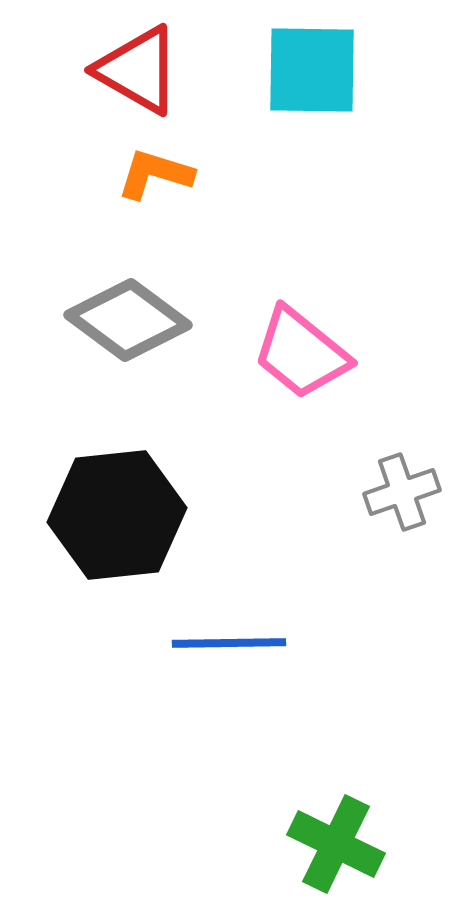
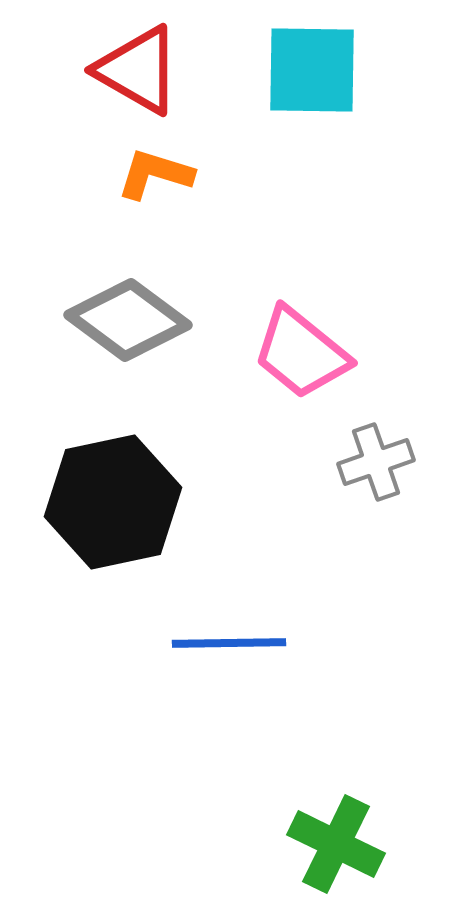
gray cross: moved 26 px left, 30 px up
black hexagon: moved 4 px left, 13 px up; rotated 6 degrees counterclockwise
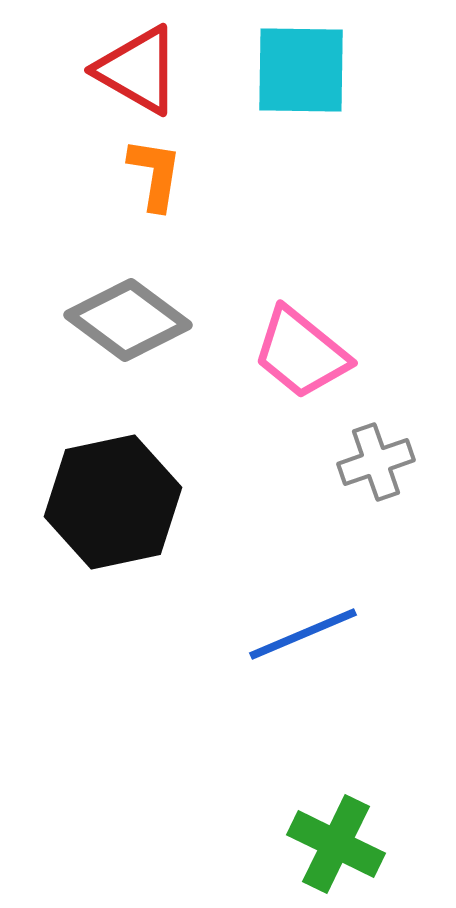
cyan square: moved 11 px left
orange L-shape: rotated 82 degrees clockwise
blue line: moved 74 px right, 9 px up; rotated 22 degrees counterclockwise
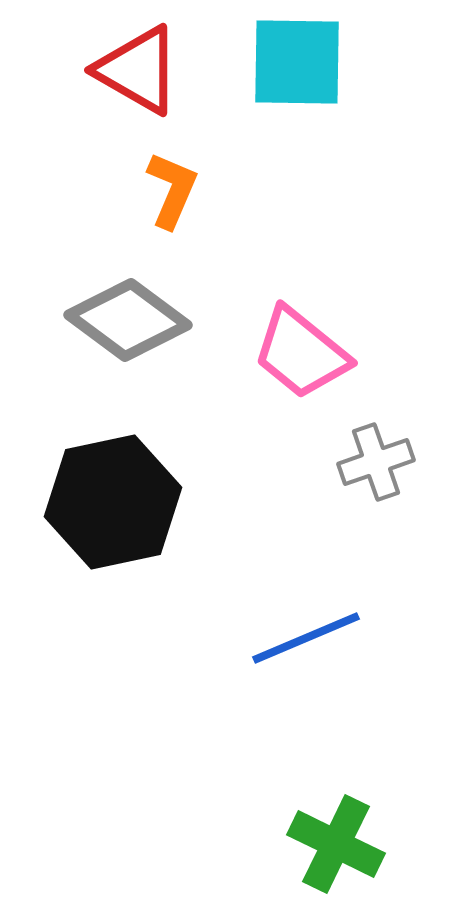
cyan square: moved 4 px left, 8 px up
orange L-shape: moved 17 px right, 16 px down; rotated 14 degrees clockwise
blue line: moved 3 px right, 4 px down
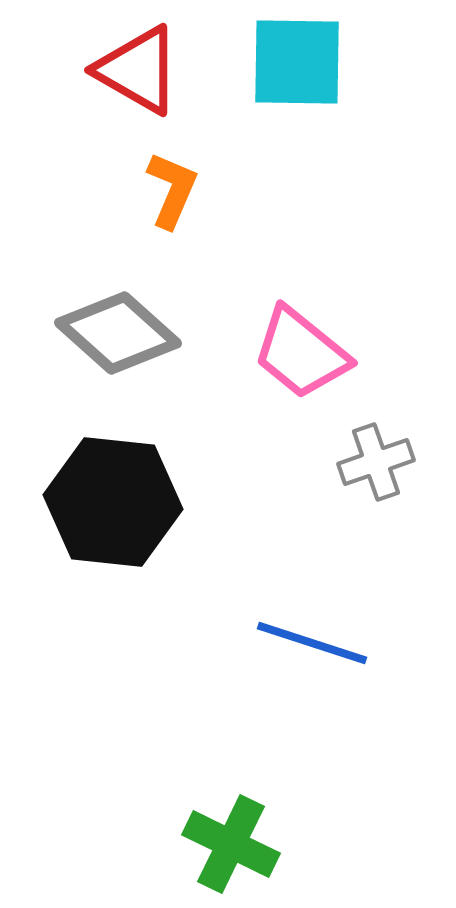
gray diamond: moved 10 px left, 13 px down; rotated 5 degrees clockwise
black hexagon: rotated 18 degrees clockwise
blue line: moved 6 px right, 5 px down; rotated 41 degrees clockwise
green cross: moved 105 px left
